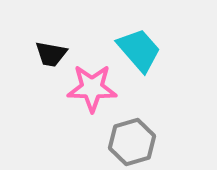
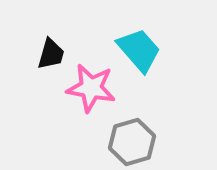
black trapezoid: rotated 84 degrees counterclockwise
pink star: moved 1 px left; rotated 9 degrees clockwise
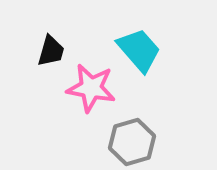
black trapezoid: moved 3 px up
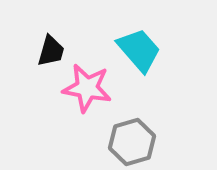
pink star: moved 4 px left
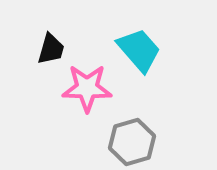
black trapezoid: moved 2 px up
pink star: rotated 9 degrees counterclockwise
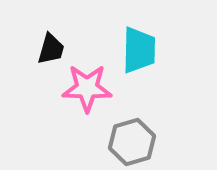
cyan trapezoid: rotated 42 degrees clockwise
